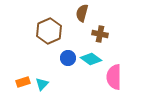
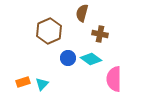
pink semicircle: moved 2 px down
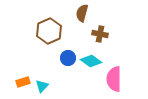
cyan diamond: moved 2 px down
cyan triangle: moved 2 px down
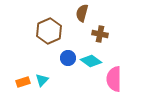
cyan triangle: moved 6 px up
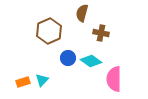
brown cross: moved 1 px right, 1 px up
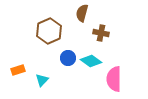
orange rectangle: moved 5 px left, 12 px up
